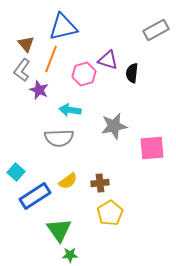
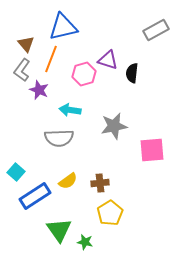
pink square: moved 2 px down
green star: moved 15 px right, 13 px up; rotated 14 degrees clockwise
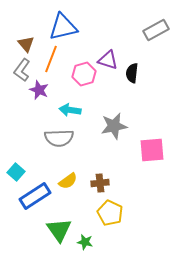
yellow pentagon: rotated 15 degrees counterclockwise
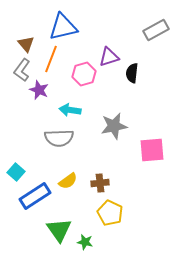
purple triangle: moved 1 px right, 3 px up; rotated 35 degrees counterclockwise
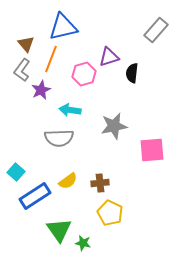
gray rectangle: rotated 20 degrees counterclockwise
purple star: moved 2 px right; rotated 24 degrees clockwise
green star: moved 2 px left, 1 px down
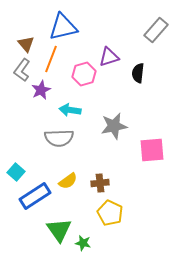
black semicircle: moved 6 px right
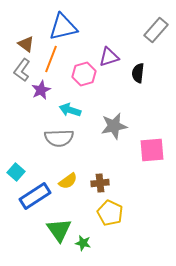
brown triangle: rotated 12 degrees counterclockwise
cyan arrow: rotated 10 degrees clockwise
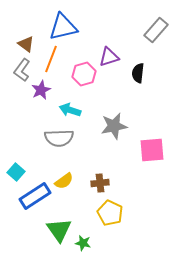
yellow semicircle: moved 4 px left
